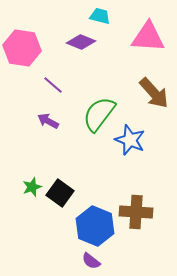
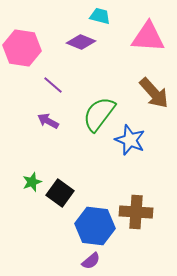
green star: moved 5 px up
blue hexagon: rotated 15 degrees counterclockwise
purple semicircle: rotated 78 degrees counterclockwise
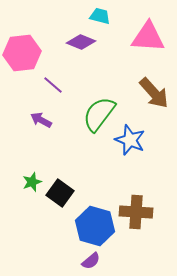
pink hexagon: moved 5 px down; rotated 15 degrees counterclockwise
purple arrow: moved 7 px left, 1 px up
blue hexagon: rotated 9 degrees clockwise
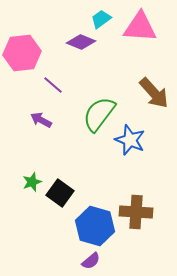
cyan trapezoid: moved 1 px right, 3 px down; rotated 50 degrees counterclockwise
pink triangle: moved 8 px left, 10 px up
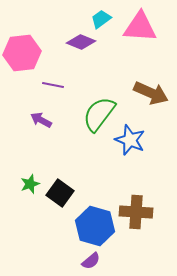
purple line: rotated 30 degrees counterclockwise
brown arrow: moved 3 px left; rotated 24 degrees counterclockwise
green star: moved 2 px left, 2 px down
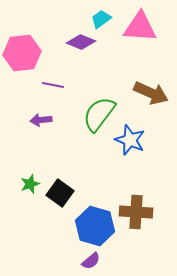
purple arrow: rotated 35 degrees counterclockwise
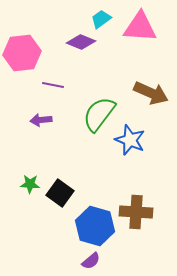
green star: rotated 24 degrees clockwise
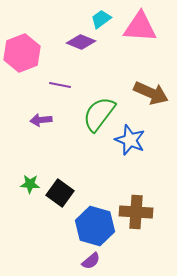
pink hexagon: rotated 15 degrees counterclockwise
purple line: moved 7 px right
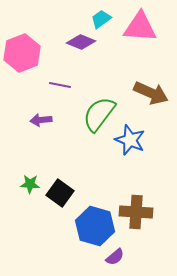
purple semicircle: moved 24 px right, 4 px up
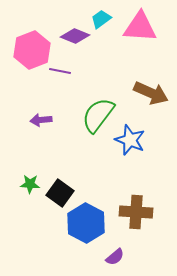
purple diamond: moved 6 px left, 6 px up
pink hexagon: moved 10 px right, 3 px up
purple line: moved 14 px up
green semicircle: moved 1 px left, 1 px down
blue hexagon: moved 9 px left, 3 px up; rotated 12 degrees clockwise
